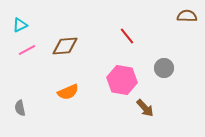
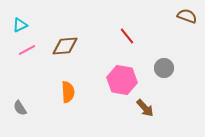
brown semicircle: rotated 18 degrees clockwise
orange semicircle: rotated 70 degrees counterclockwise
gray semicircle: rotated 21 degrees counterclockwise
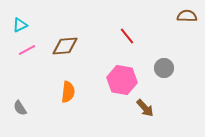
brown semicircle: rotated 18 degrees counterclockwise
orange semicircle: rotated 10 degrees clockwise
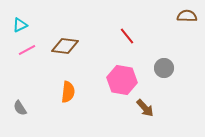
brown diamond: rotated 12 degrees clockwise
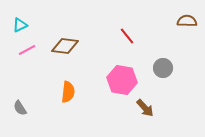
brown semicircle: moved 5 px down
gray circle: moved 1 px left
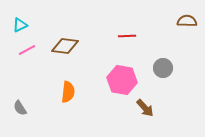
red line: rotated 54 degrees counterclockwise
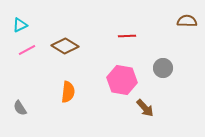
brown diamond: rotated 24 degrees clockwise
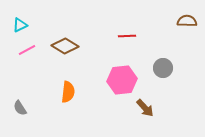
pink hexagon: rotated 16 degrees counterclockwise
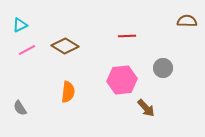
brown arrow: moved 1 px right
